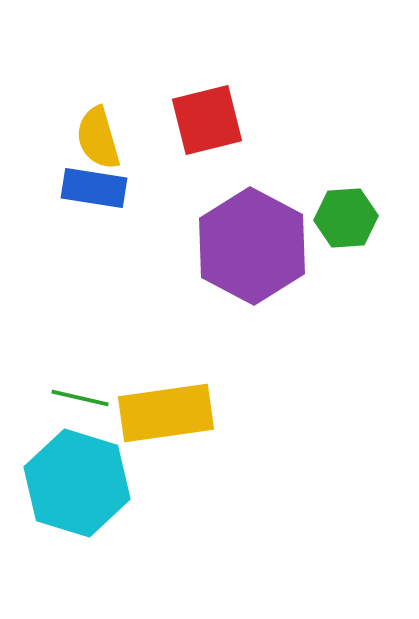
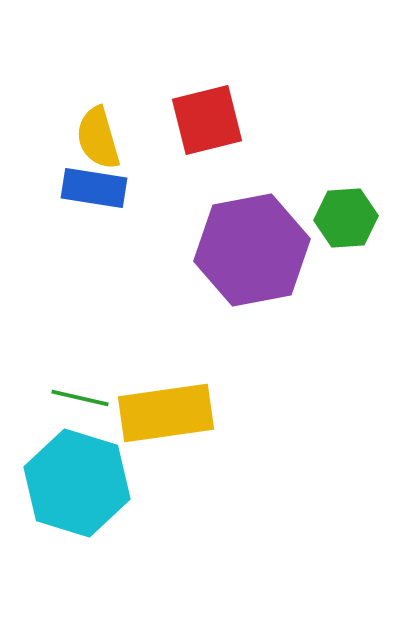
purple hexagon: moved 4 px down; rotated 21 degrees clockwise
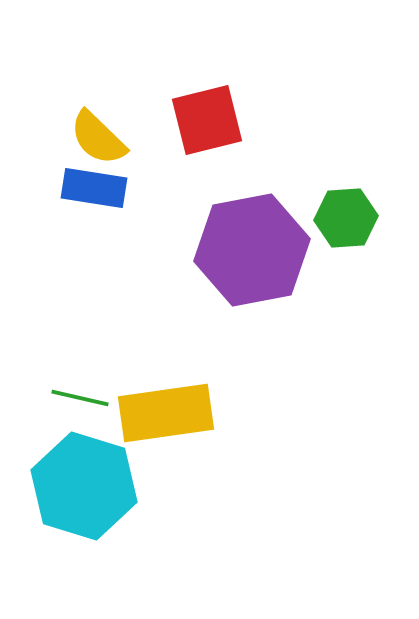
yellow semicircle: rotated 30 degrees counterclockwise
cyan hexagon: moved 7 px right, 3 px down
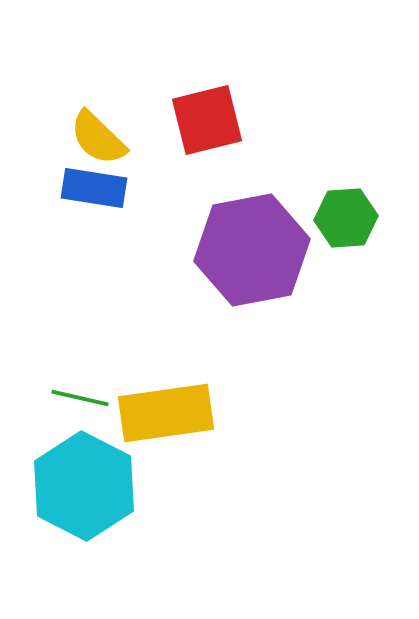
cyan hexagon: rotated 10 degrees clockwise
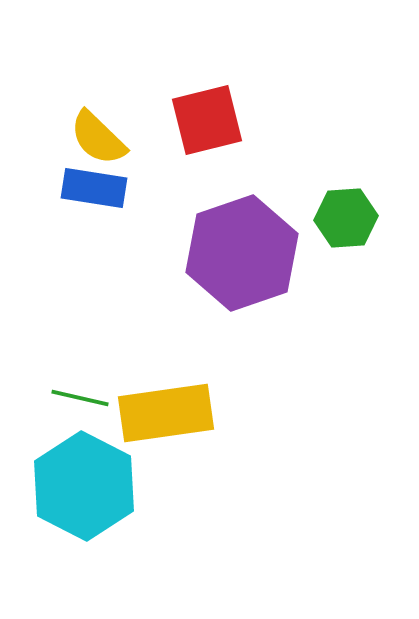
purple hexagon: moved 10 px left, 3 px down; rotated 8 degrees counterclockwise
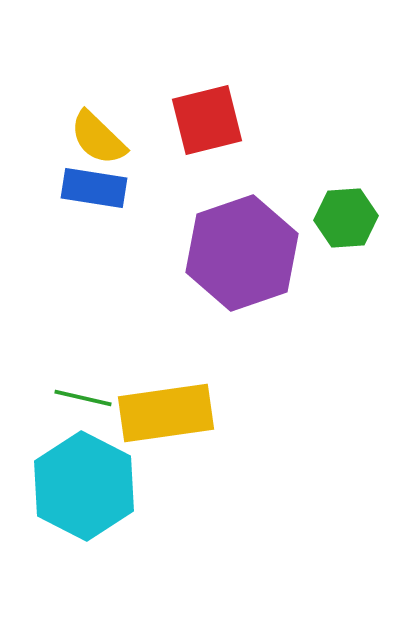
green line: moved 3 px right
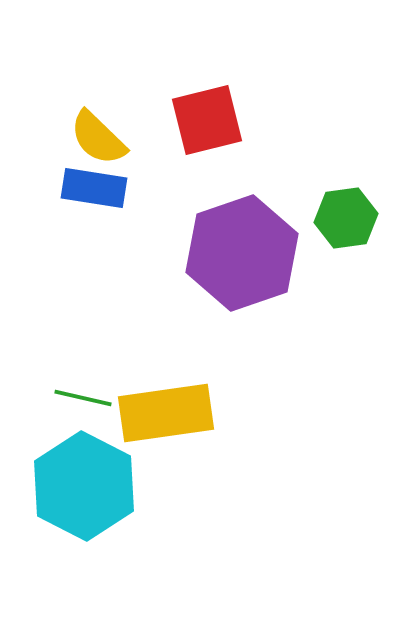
green hexagon: rotated 4 degrees counterclockwise
